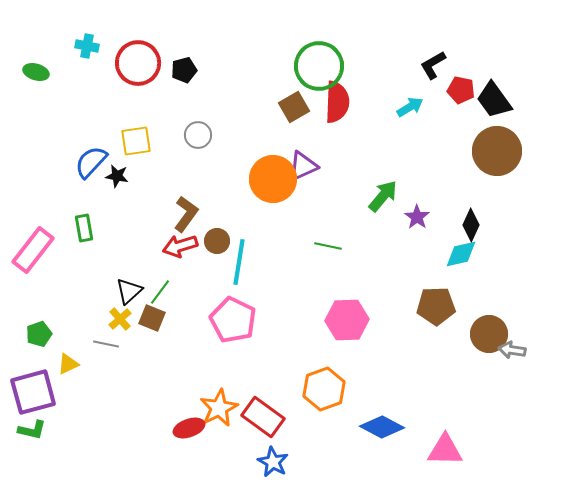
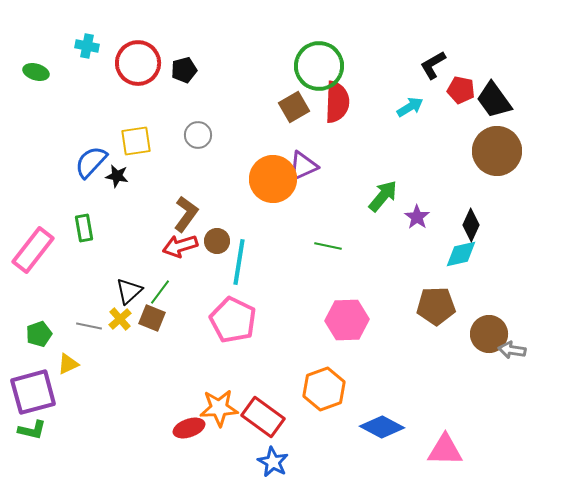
gray line at (106, 344): moved 17 px left, 18 px up
orange star at (219, 408): rotated 24 degrees clockwise
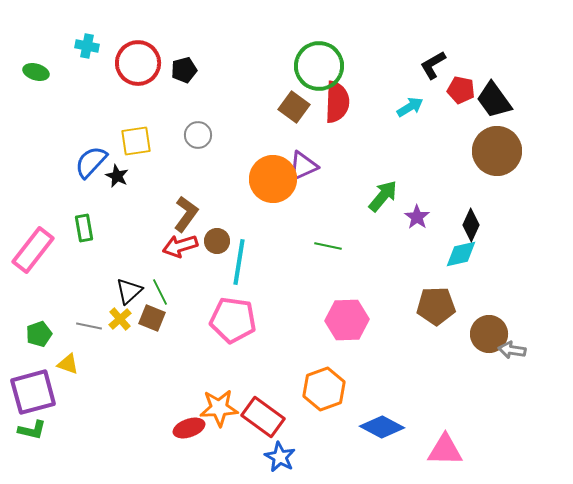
brown square at (294, 107): rotated 24 degrees counterclockwise
black star at (117, 176): rotated 15 degrees clockwise
green line at (160, 292): rotated 64 degrees counterclockwise
pink pentagon at (233, 320): rotated 18 degrees counterclockwise
yellow triangle at (68, 364): rotated 45 degrees clockwise
blue star at (273, 462): moved 7 px right, 5 px up
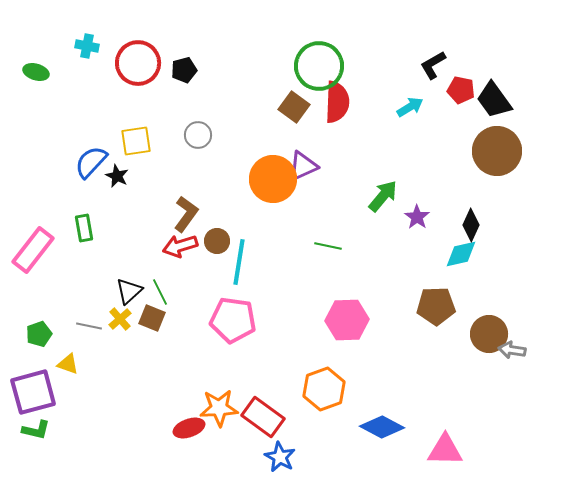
green L-shape at (32, 430): moved 4 px right
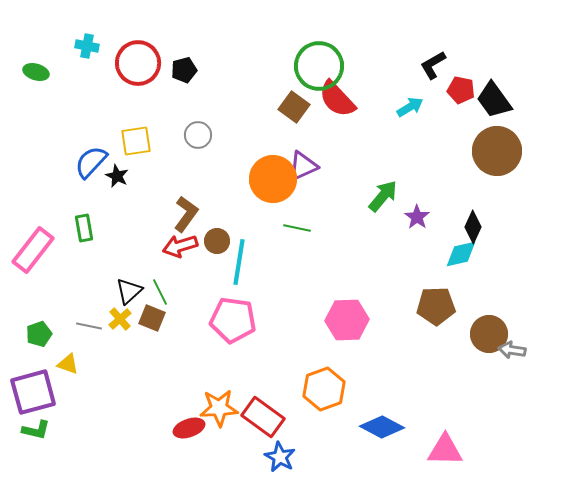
red semicircle at (337, 102): moved 3 px up; rotated 135 degrees clockwise
black diamond at (471, 225): moved 2 px right, 2 px down
green line at (328, 246): moved 31 px left, 18 px up
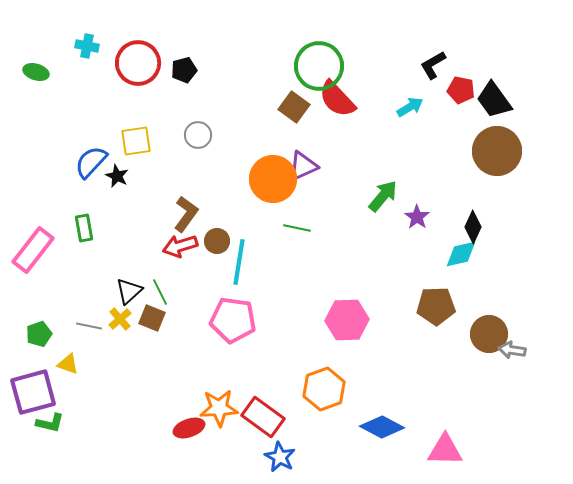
green L-shape at (36, 430): moved 14 px right, 7 px up
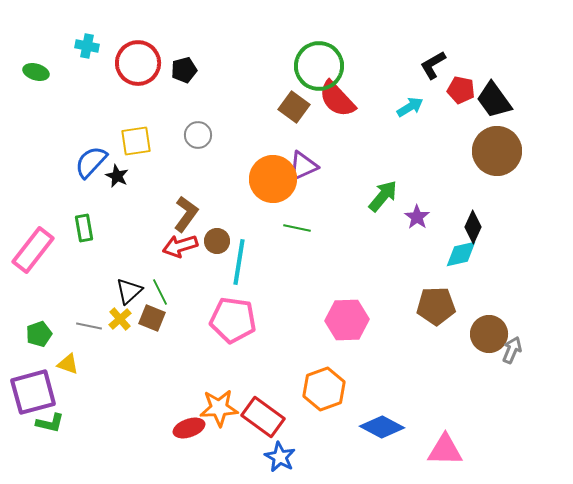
gray arrow at (512, 350): rotated 104 degrees clockwise
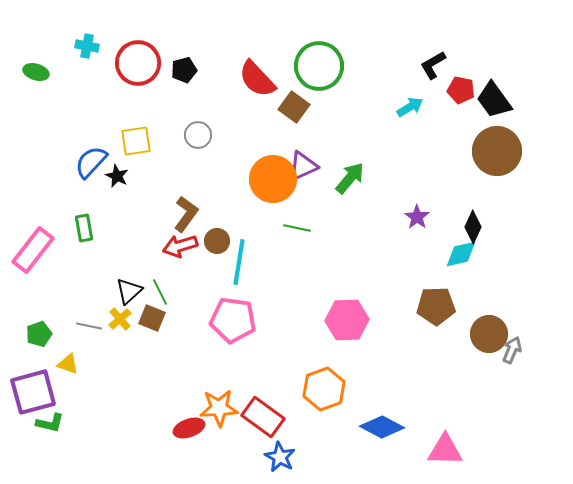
red semicircle at (337, 99): moved 80 px left, 20 px up
green arrow at (383, 196): moved 33 px left, 18 px up
